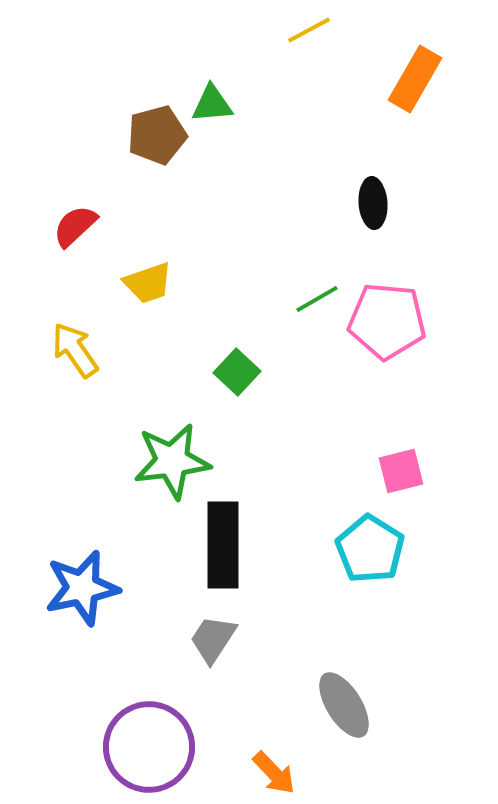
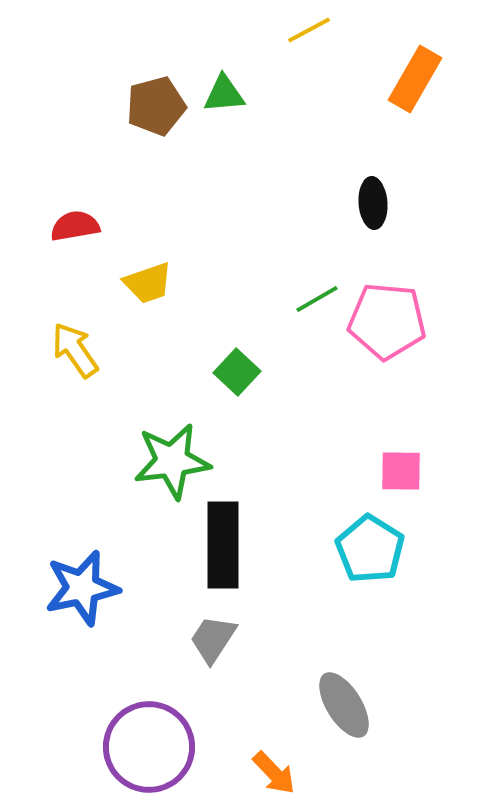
green triangle: moved 12 px right, 10 px up
brown pentagon: moved 1 px left, 29 px up
red semicircle: rotated 33 degrees clockwise
pink square: rotated 15 degrees clockwise
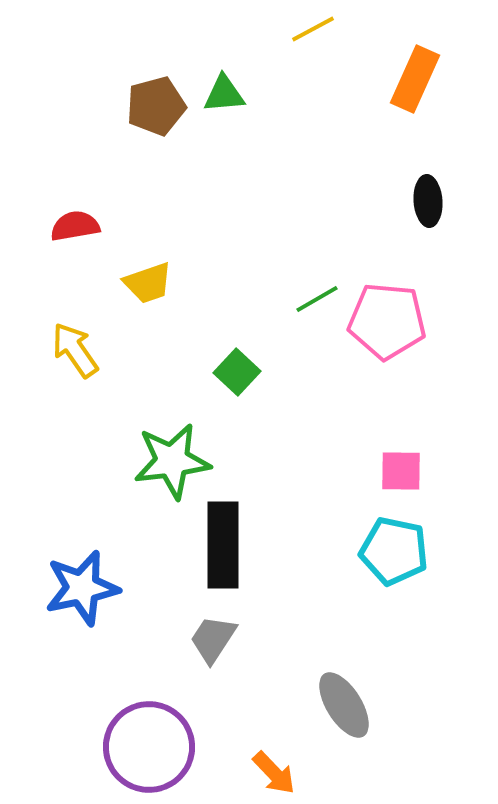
yellow line: moved 4 px right, 1 px up
orange rectangle: rotated 6 degrees counterclockwise
black ellipse: moved 55 px right, 2 px up
cyan pentagon: moved 24 px right, 2 px down; rotated 20 degrees counterclockwise
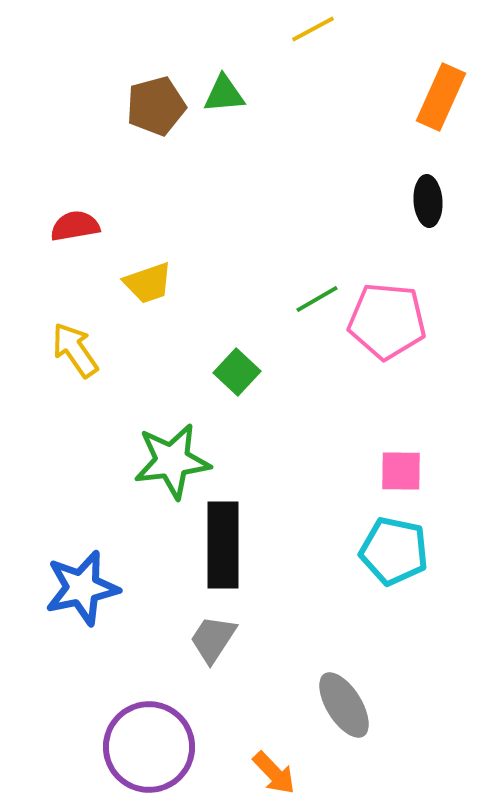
orange rectangle: moved 26 px right, 18 px down
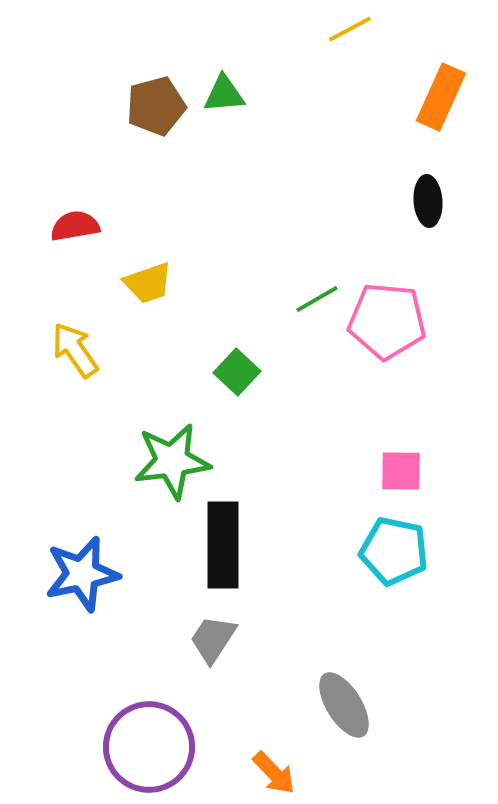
yellow line: moved 37 px right
blue star: moved 14 px up
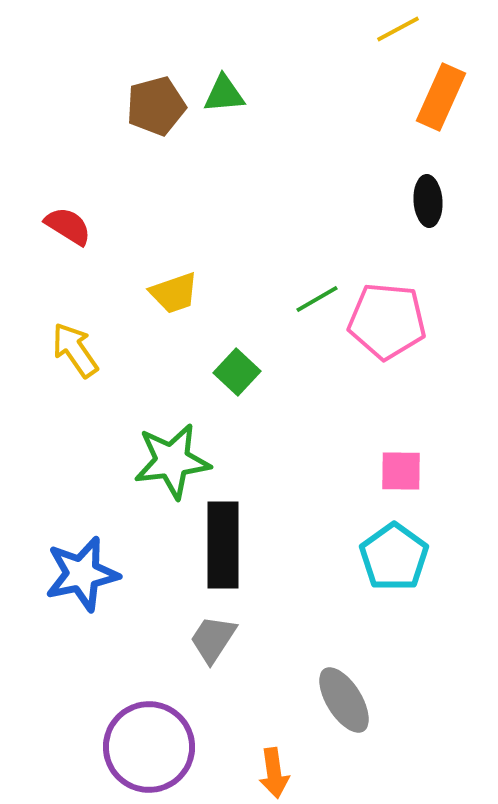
yellow line: moved 48 px right
red semicircle: moved 7 px left; rotated 42 degrees clockwise
yellow trapezoid: moved 26 px right, 10 px down
cyan pentagon: moved 6 px down; rotated 24 degrees clockwise
gray ellipse: moved 5 px up
orange arrow: rotated 36 degrees clockwise
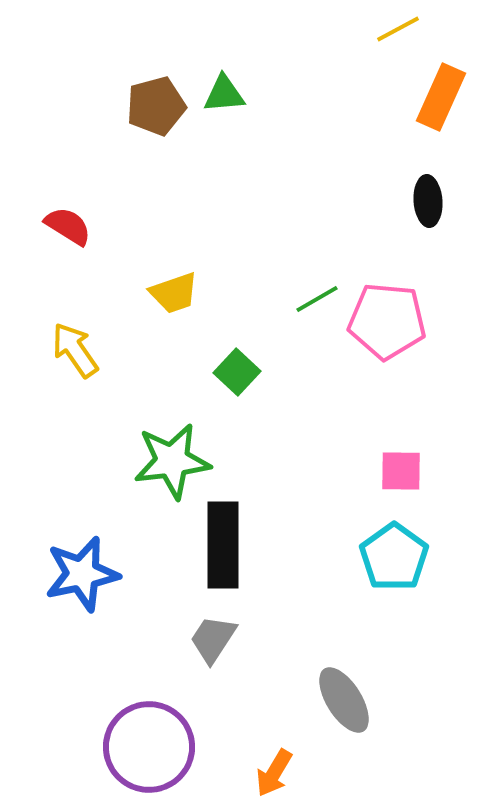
orange arrow: rotated 39 degrees clockwise
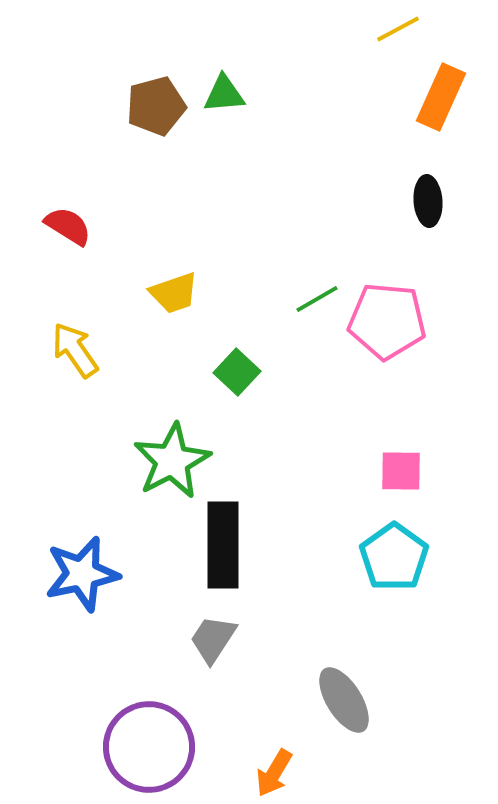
green star: rotated 20 degrees counterclockwise
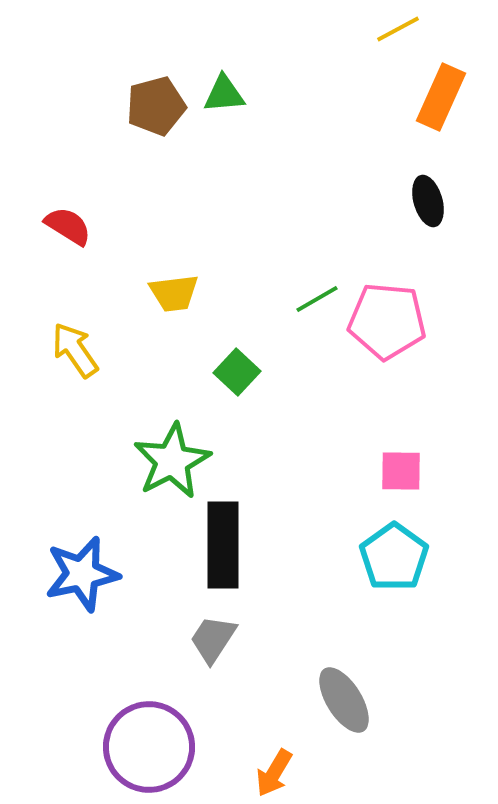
black ellipse: rotated 12 degrees counterclockwise
yellow trapezoid: rotated 12 degrees clockwise
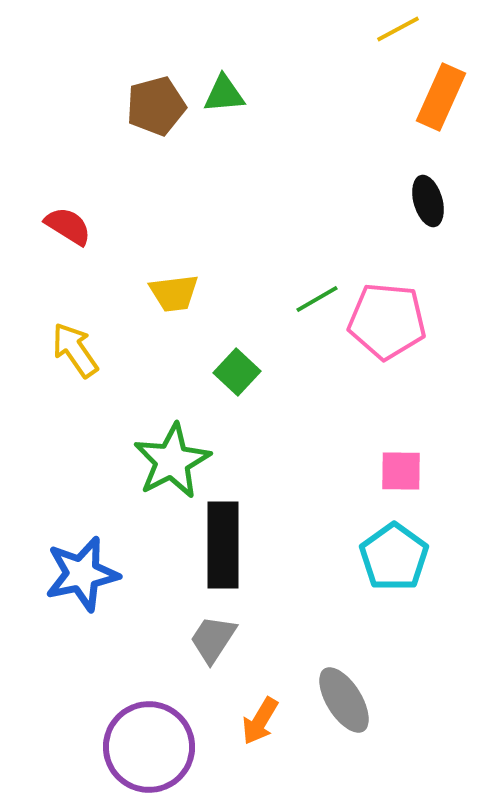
orange arrow: moved 14 px left, 52 px up
